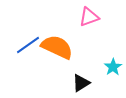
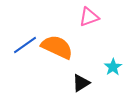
blue line: moved 3 px left
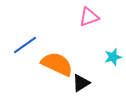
orange semicircle: moved 17 px down
cyan star: moved 10 px up; rotated 18 degrees clockwise
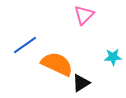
pink triangle: moved 5 px left, 2 px up; rotated 25 degrees counterclockwise
cyan star: rotated 12 degrees clockwise
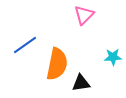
orange semicircle: rotated 76 degrees clockwise
black triangle: rotated 24 degrees clockwise
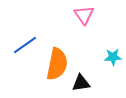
pink triangle: rotated 20 degrees counterclockwise
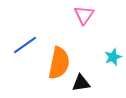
pink triangle: rotated 10 degrees clockwise
cyan star: rotated 18 degrees counterclockwise
orange semicircle: moved 2 px right, 1 px up
